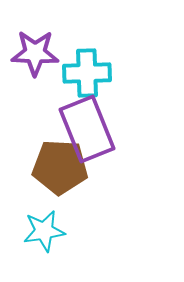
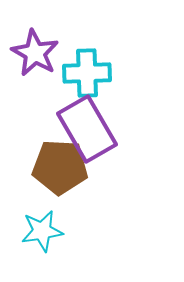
purple star: rotated 27 degrees clockwise
purple rectangle: rotated 8 degrees counterclockwise
cyan star: moved 2 px left
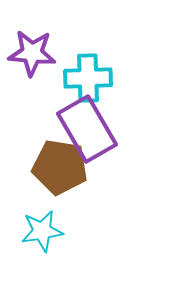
purple star: moved 3 px left; rotated 24 degrees counterclockwise
cyan cross: moved 1 px right, 5 px down
brown pentagon: rotated 6 degrees clockwise
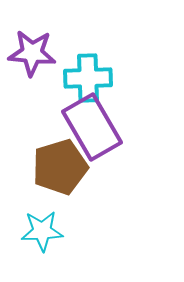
purple rectangle: moved 5 px right, 2 px up
brown pentagon: rotated 26 degrees counterclockwise
cyan star: rotated 6 degrees clockwise
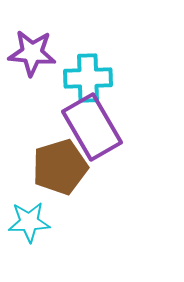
cyan star: moved 13 px left, 9 px up
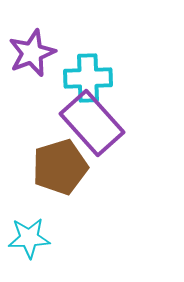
purple star: rotated 27 degrees counterclockwise
purple rectangle: moved 4 px up; rotated 12 degrees counterclockwise
cyan star: moved 16 px down
